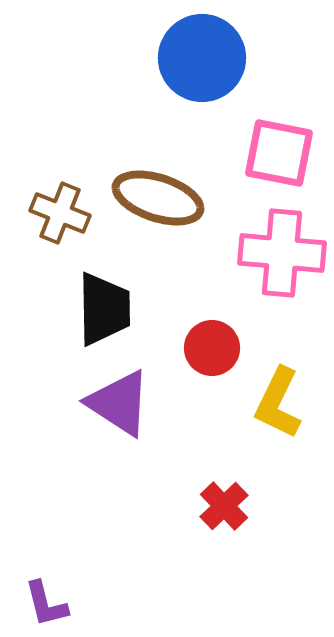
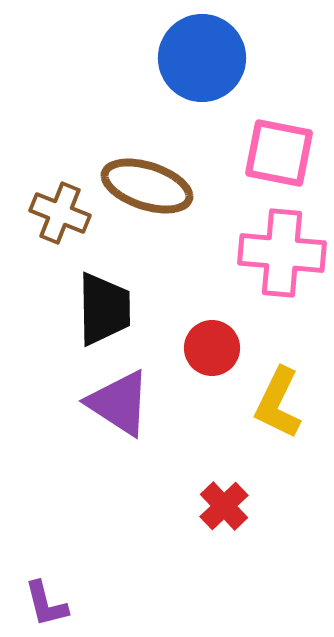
brown ellipse: moved 11 px left, 12 px up
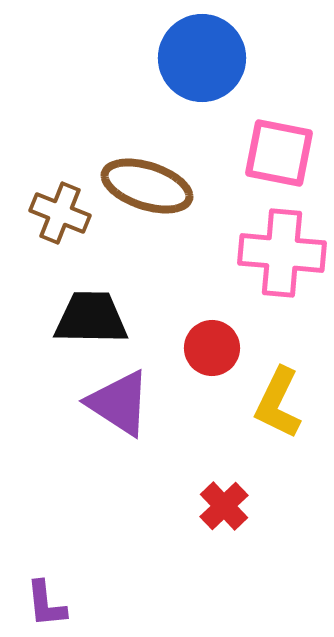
black trapezoid: moved 13 px left, 9 px down; rotated 88 degrees counterclockwise
purple L-shape: rotated 8 degrees clockwise
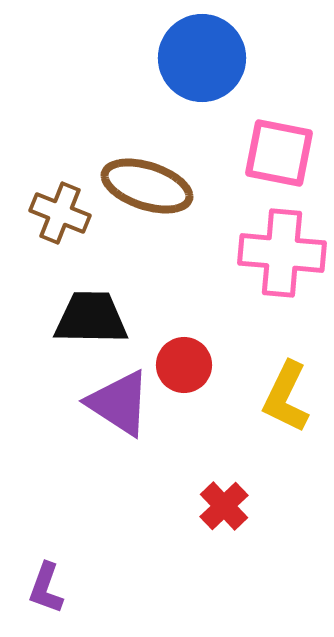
red circle: moved 28 px left, 17 px down
yellow L-shape: moved 8 px right, 6 px up
purple L-shape: moved 16 px up; rotated 26 degrees clockwise
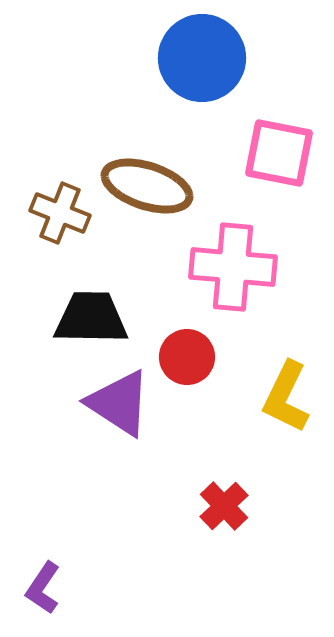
pink cross: moved 49 px left, 14 px down
red circle: moved 3 px right, 8 px up
purple L-shape: moved 3 px left; rotated 14 degrees clockwise
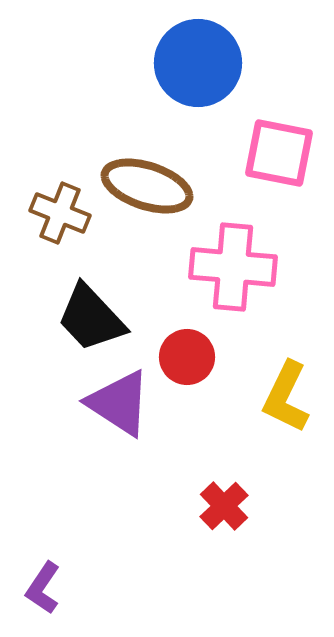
blue circle: moved 4 px left, 5 px down
black trapezoid: rotated 134 degrees counterclockwise
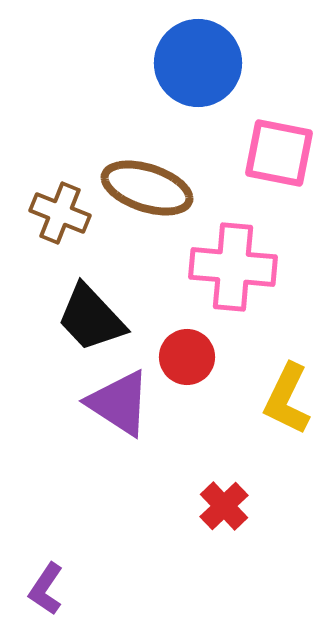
brown ellipse: moved 2 px down
yellow L-shape: moved 1 px right, 2 px down
purple L-shape: moved 3 px right, 1 px down
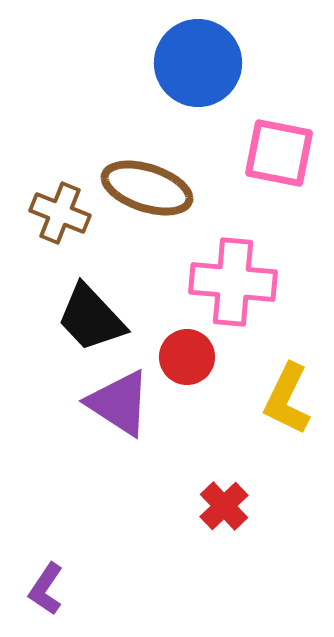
pink cross: moved 15 px down
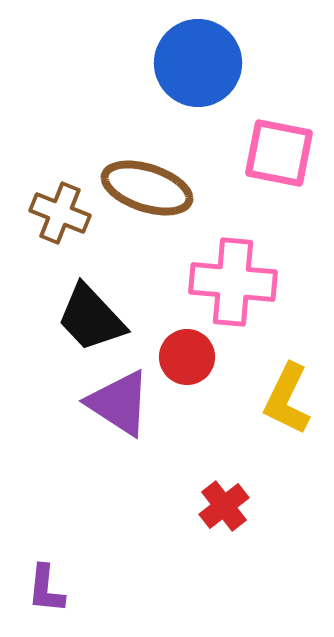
red cross: rotated 6 degrees clockwise
purple L-shape: rotated 28 degrees counterclockwise
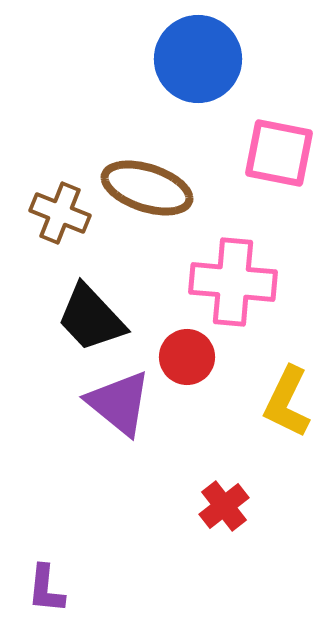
blue circle: moved 4 px up
yellow L-shape: moved 3 px down
purple triangle: rotated 6 degrees clockwise
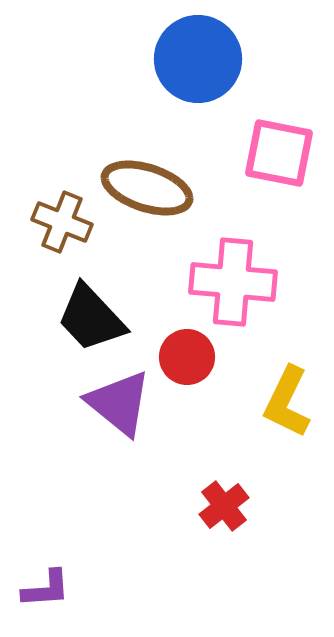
brown cross: moved 2 px right, 9 px down
purple L-shape: rotated 100 degrees counterclockwise
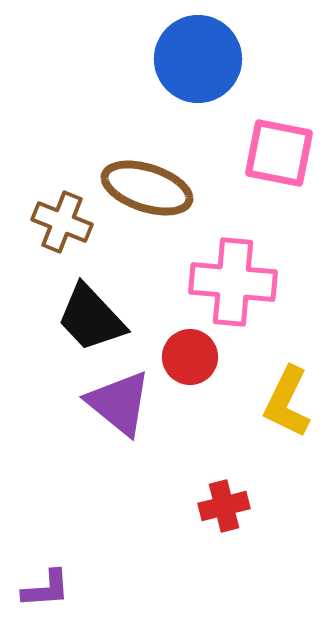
red circle: moved 3 px right
red cross: rotated 24 degrees clockwise
